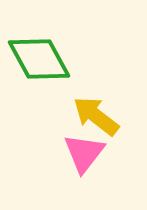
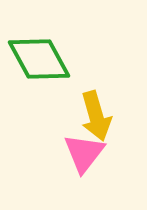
yellow arrow: rotated 144 degrees counterclockwise
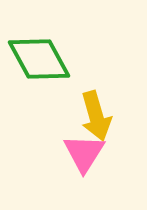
pink triangle: rotated 6 degrees counterclockwise
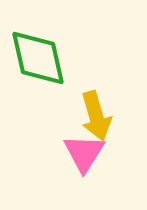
green diamond: moved 1 px left, 1 px up; rotated 16 degrees clockwise
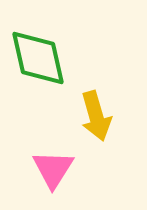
pink triangle: moved 31 px left, 16 px down
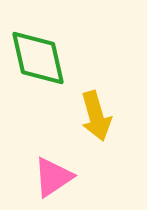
pink triangle: moved 8 px down; rotated 24 degrees clockwise
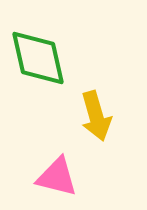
pink triangle: moved 4 px right; rotated 48 degrees clockwise
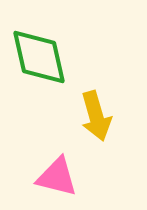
green diamond: moved 1 px right, 1 px up
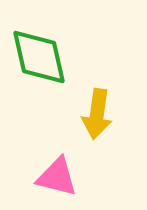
yellow arrow: moved 1 px right, 2 px up; rotated 24 degrees clockwise
